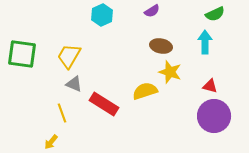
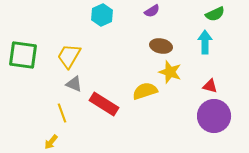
green square: moved 1 px right, 1 px down
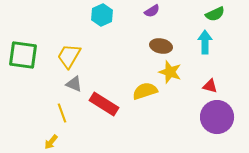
purple circle: moved 3 px right, 1 px down
